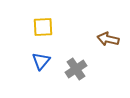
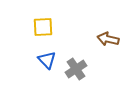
blue triangle: moved 6 px right, 1 px up; rotated 24 degrees counterclockwise
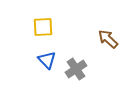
brown arrow: rotated 30 degrees clockwise
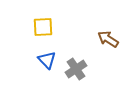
brown arrow: rotated 10 degrees counterclockwise
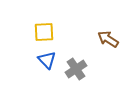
yellow square: moved 1 px right, 5 px down
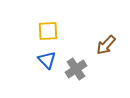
yellow square: moved 4 px right, 1 px up
brown arrow: moved 2 px left, 6 px down; rotated 80 degrees counterclockwise
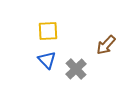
gray cross: rotated 10 degrees counterclockwise
